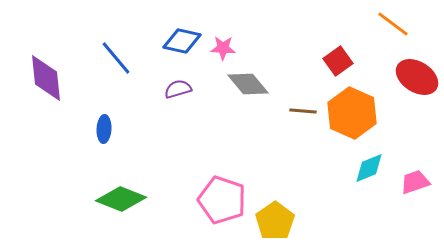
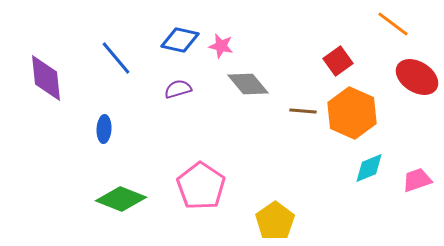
blue diamond: moved 2 px left, 1 px up
pink star: moved 2 px left, 2 px up; rotated 10 degrees clockwise
pink trapezoid: moved 2 px right, 2 px up
pink pentagon: moved 21 px left, 14 px up; rotated 15 degrees clockwise
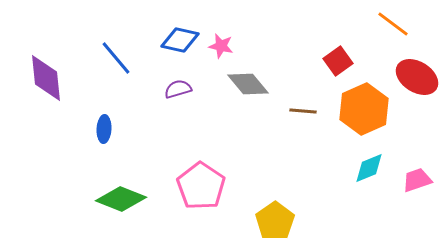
orange hexagon: moved 12 px right, 4 px up; rotated 12 degrees clockwise
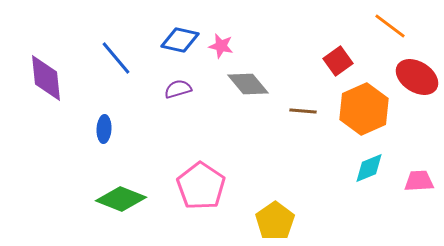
orange line: moved 3 px left, 2 px down
pink trapezoid: moved 2 px right, 1 px down; rotated 16 degrees clockwise
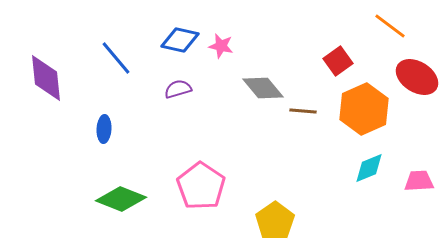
gray diamond: moved 15 px right, 4 px down
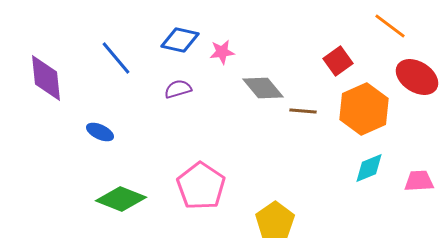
pink star: moved 1 px right, 6 px down; rotated 20 degrees counterclockwise
blue ellipse: moved 4 px left, 3 px down; rotated 68 degrees counterclockwise
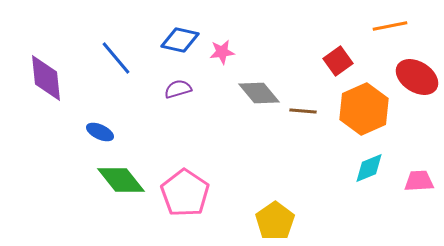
orange line: rotated 48 degrees counterclockwise
gray diamond: moved 4 px left, 5 px down
pink pentagon: moved 16 px left, 7 px down
green diamond: moved 19 px up; rotated 30 degrees clockwise
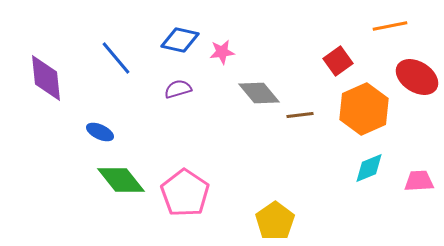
brown line: moved 3 px left, 4 px down; rotated 12 degrees counterclockwise
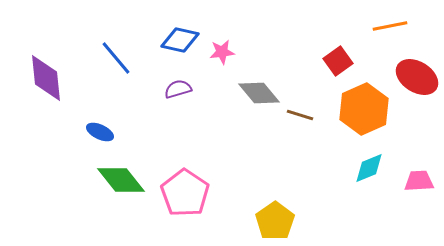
brown line: rotated 24 degrees clockwise
